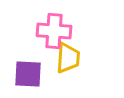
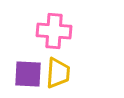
yellow trapezoid: moved 10 px left, 15 px down
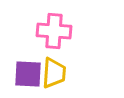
yellow trapezoid: moved 4 px left
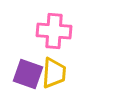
purple square: rotated 16 degrees clockwise
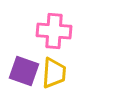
purple square: moved 4 px left, 3 px up
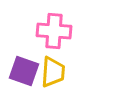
yellow trapezoid: moved 1 px left, 1 px up
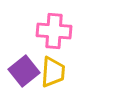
purple square: rotated 32 degrees clockwise
